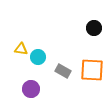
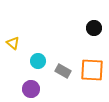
yellow triangle: moved 8 px left, 6 px up; rotated 32 degrees clockwise
cyan circle: moved 4 px down
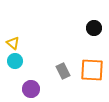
cyan circle: moved 23 px left
gray rectangle: rotated 35 degrees clockwise
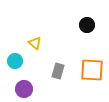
black circle: moved 7 px left, 3 px up
yellow triangle: moved 22 px right
gray rectangle: moved 5 px left; rotated 42 degrees clockwise
purple circle: moved 7 px left
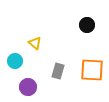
purple circle: moved 4 px right, 2 px up
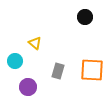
black circle: moved 2 px left, 8 px up
